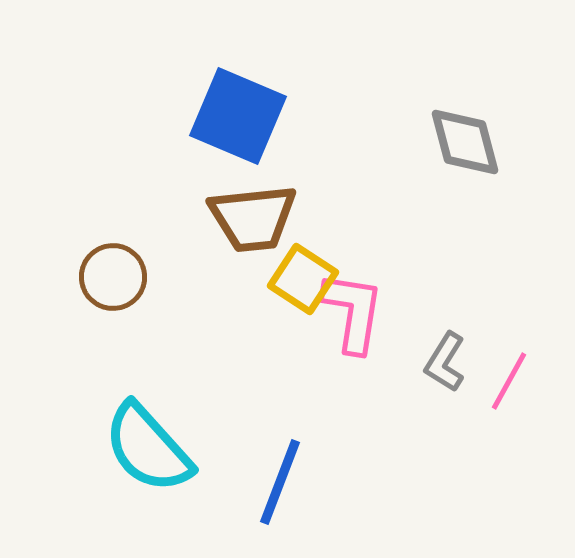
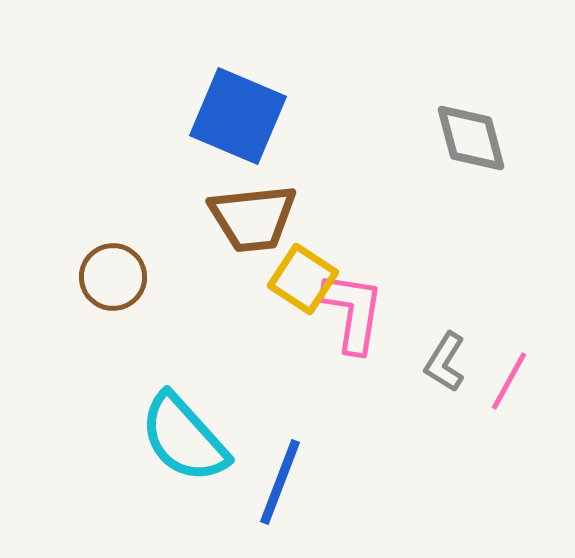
gray diamond: moved 6 px right, 4 px up
cyan semicircle: moved 36 px right, 10 px up
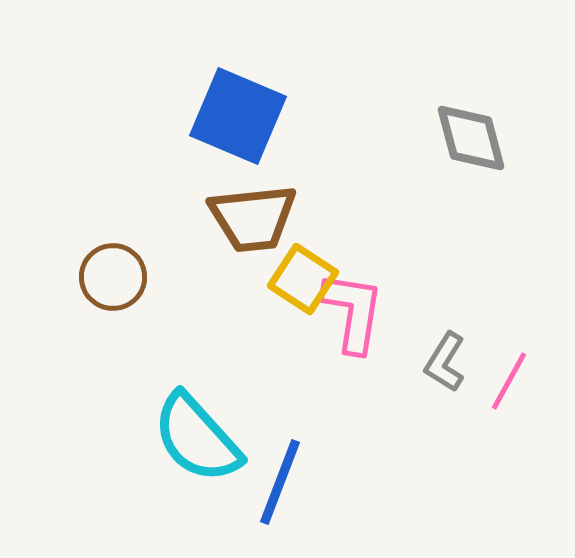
cyan semicircle: moved 13 px right
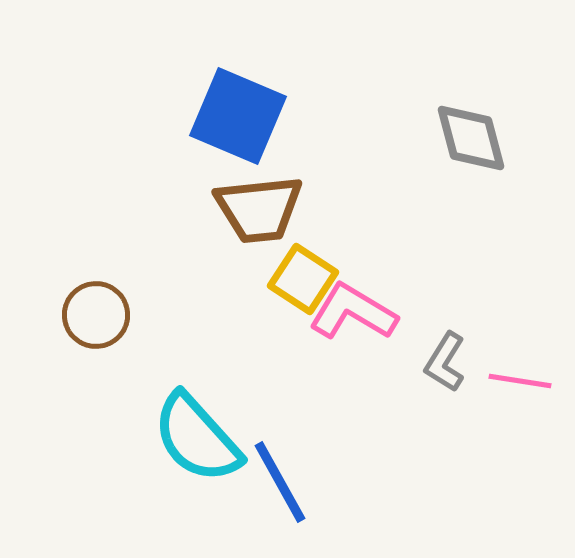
brown trapezoid: moved 6 px right, 9 px up
brown circle: moved 17 px left, 38 px down
pink L-shape: rotated 68 degrees counterclockwise
pink line: moved 11 px right; rotated 70 degrees clockwise
blue line: rotated 50 degrees counterclockwise
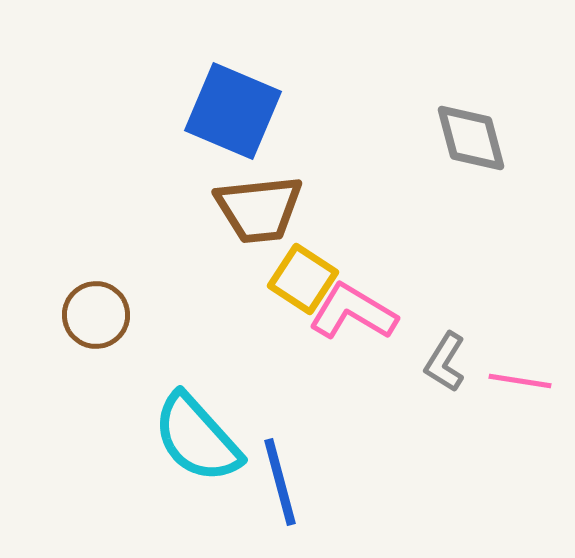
blue square: moved 5 px left, 5 px up
blue line: rotated 14 degrees clockwise
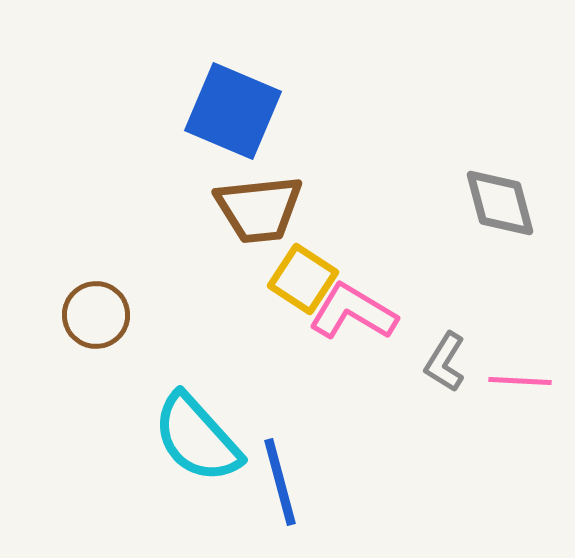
gray diamond: moved 29 px right, 65 px down
pink line: rotated 6 degrees counterclockwise
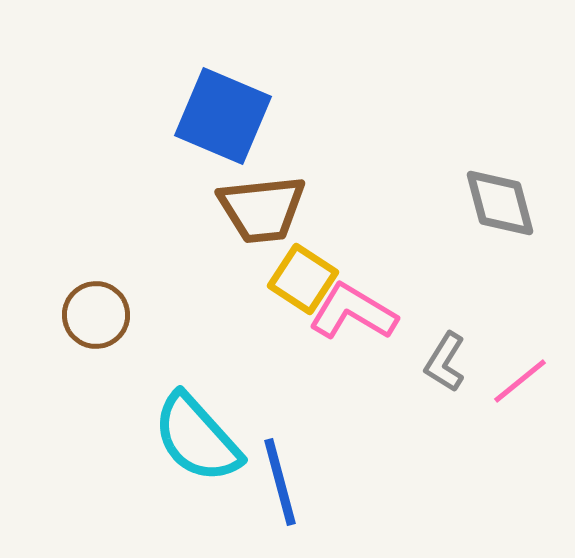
blue square: moved 10 px left, 5 px down
brown trapezoid: moved 3 px right
pink line: rotated 42 degrees counterclockwise
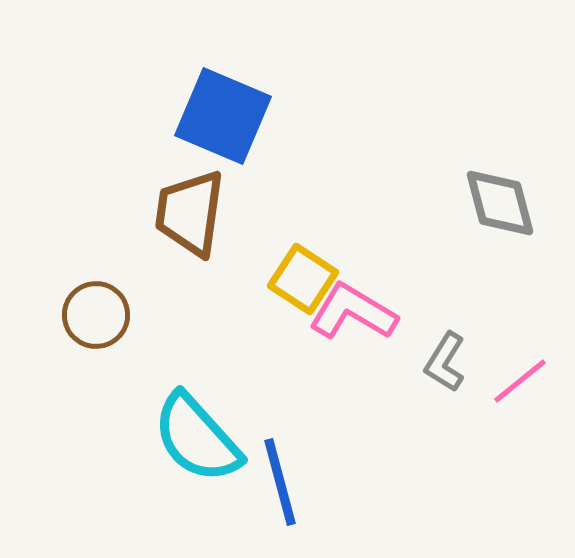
brown trapezoid: moved 72 px left, 4 px down; rotated 104 degrees clockwise
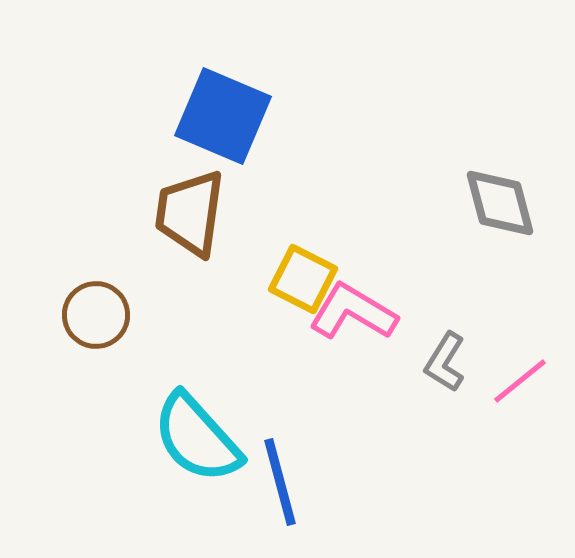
yellow square: rotated 6 degrees counterclockwise
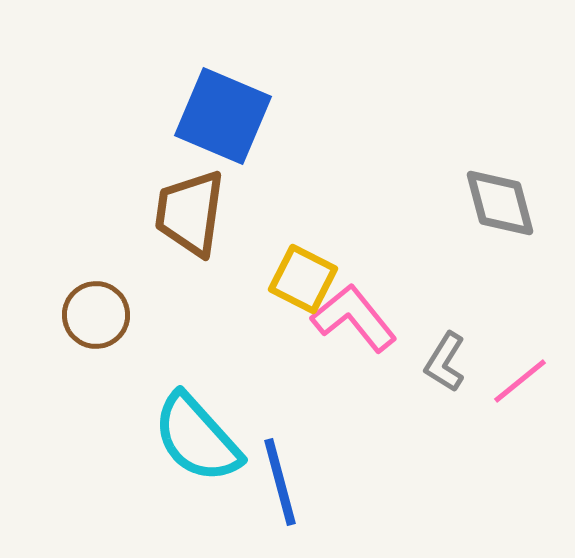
pink L-shape: moved 1 px right, 6 px down; rotated 20 degrees clockwise
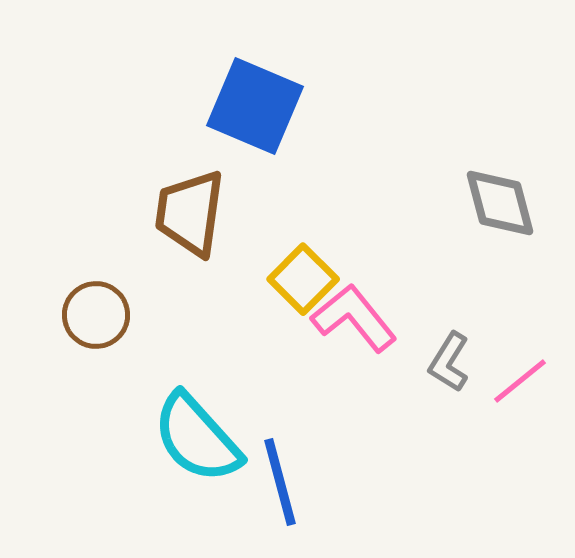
blue square: moved 32 px right, 10 px up
yellow square: rotated 18 degrees clockwise
gray L-shape: moved 4 px right
